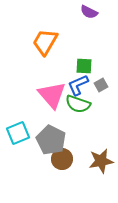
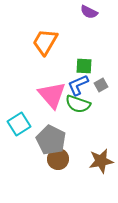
cyan square: moved 1 px right, 9 px up; rotated 10 degrees counterclockwise
brown circle: moved 4 px left
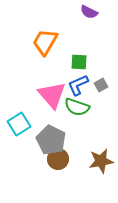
green square: moved 5 px left, 4 px up
green semicircle: moved 1 px left, 3 px down
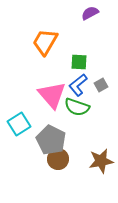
purple semicircle: moved 1 px right, 1 px down; rotated 126 degrees clockwise
blue L-shape: rotated 15 degrees counterclockwise
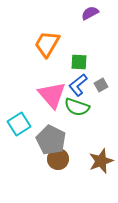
orange trapezoid: moved 2 px right, 2 px down
brown star: rotated 10 degrees counterclockwise
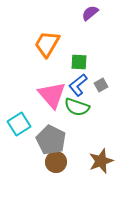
purple semicircle: rotated 12 degrees counterclockwise
brown circle: moved 2 px left, 3 px down
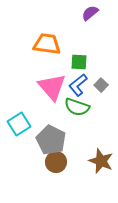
orange trapezoid: rotated 68 degrees clockwise
gray square: rotated 16 degrees counterclockwise
pink triangle: moved 8 px up
brown star: rotated 30 degrees counterclockwise
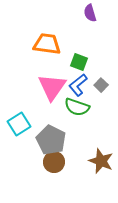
purple semicircle: rotated 66 degrees counterclockwise
green square: rotated 18 degrees clockwise
pink triangle: rotated 16 degrees clockwise
brown circle: moved 2 px left
